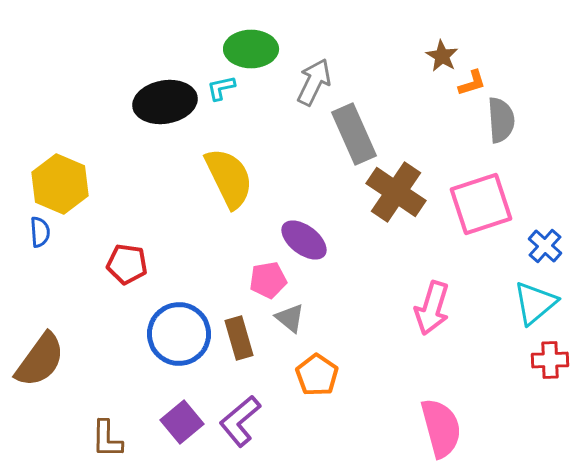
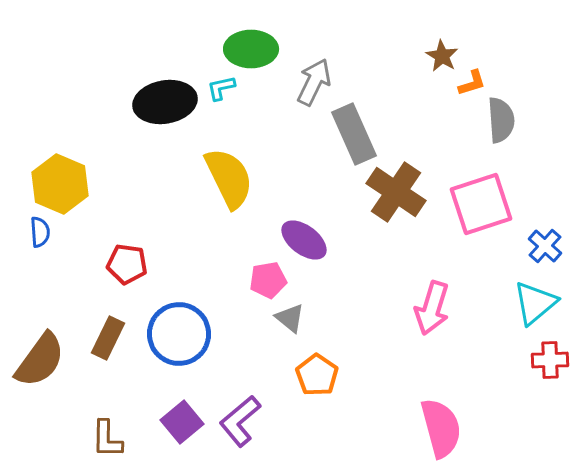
brown rectangle: moved 131 px left; rotated 42 degrees clockwise
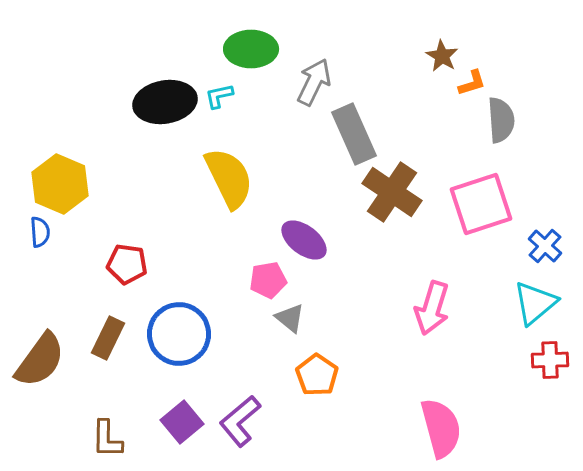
cyan L-shape: moved 2 px left, 8 px down
brown cross: moved 4 px left
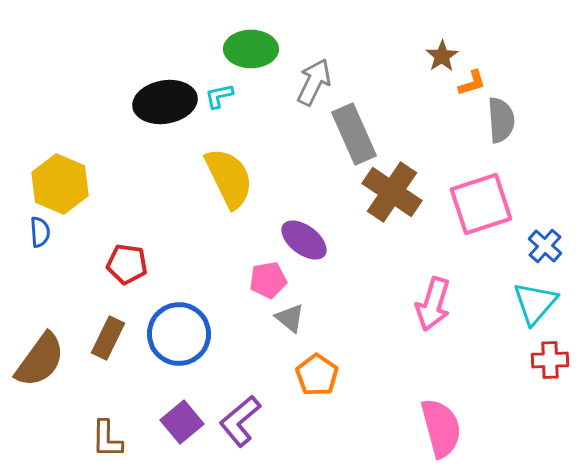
brown star: rotated 8 degrees clockwise
cyan triangle: rotated 9 degrees counterclockwise
pink arrow: moved 1 px right, 4 px up
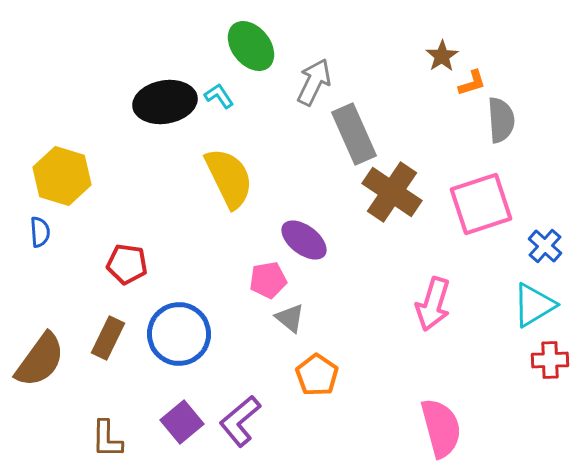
green ellipse: moved 3 px up; rotated 51 degrees clockwise
cyan L-shape: rotated 68 degrees clockwise
yellow hexagon: moved 2 px right, 8 px up; rotated 6 degrees counterclockwise
cyan triangle: moved 1 px left, 2 px down; rotated 18 degrees clockwise
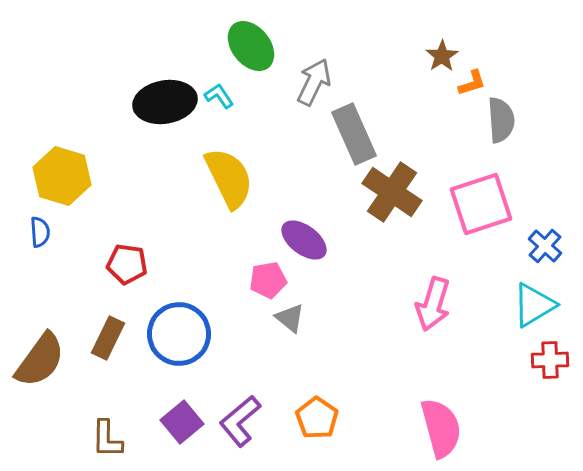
orange pentagon: moved 43 px down
